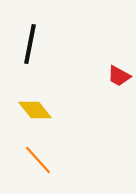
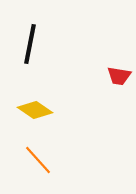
red trapezoid: rotated 20 degrees counterclockwise
yellow diamond: rotated 16 degrees counterclockwise
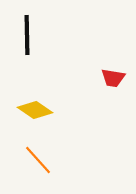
black line: moved 3 px left, 9 px up; rotated 12 degrees counterclockwise
red trapezoid: moved 6 px left, 2 px down
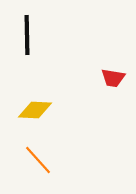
yellow diamond: rotated 32 degrees counterclockwise
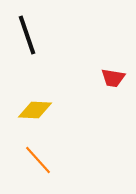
black line: rotated 18 degrees counterclockwise
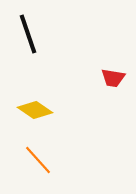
black line: moved 1 px right, 1 px up
yellow diamond: rotated 32 degrees clockwise
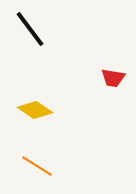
black line: moved 2 px right, 5 px up; rotated 18 degrees counterclockwise
orange line: moved 1 px left, 6 px down; rotated 16 degrees counterclockwise
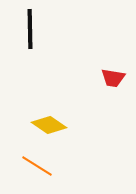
black line: rotated 36 degrees clockwise
yellow diamond: moved 14 px right, 15 px down
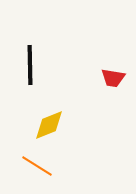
black line: moved 36 px down
yellow diamond: rotated 56 degrees counterclockwise
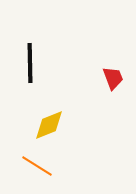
black line: moved 2 px up
red trapezoid: rotated 120 degrees counterclockwise
